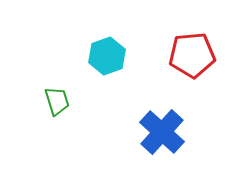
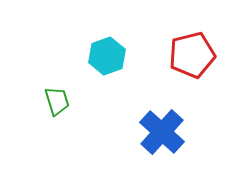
red pentagon: rotated 9 degrees counterclockwise
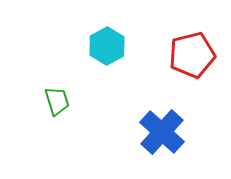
cyan hexagon: moved 10 px up; rotated 9 degrees counterclockwise
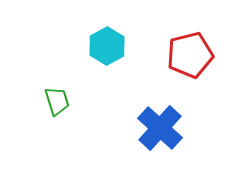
red pentagon: moved 2 px left
blue cross: moved 2 px left, 4 px up
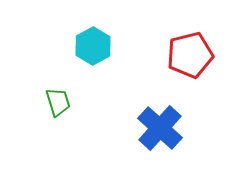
cyan hexagon: moved 14 px left
green trapezoid: moved 1 px right, 1 px down
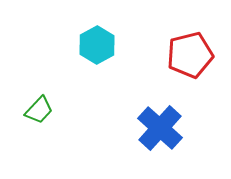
cyan hexagon: moved 4 px right, 1 px up
green trapezoid: moved 19 px left, 8 px down; rotated 60 degrees clockwise
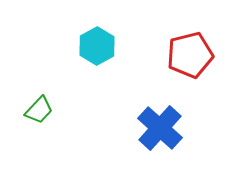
cyan hexagon: moved 1 px down
